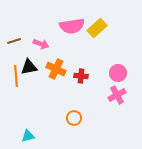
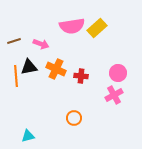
pink cross: moved 3 px left
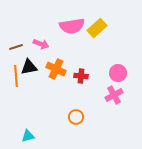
brown line: moved 2 px right, 6 px down
orange circle: moved 2 px right, 1 px up
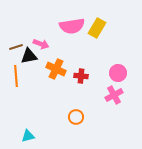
yellow rectangle: rotated 18 degrees counterclockwise
black triangle: moved 11 px up
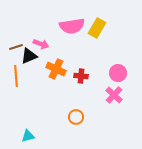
black triangle: rotated 12 degrees counterclockwise
pink cross: rotated 18 degrees counterclockwise
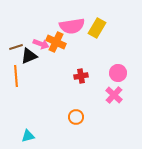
orange cross: moved 27 px up
red cross: rotated 16 degrees counterclockwise
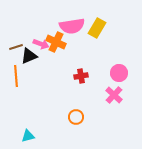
pink circle: moved 1 px right
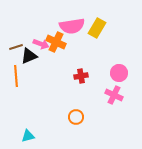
pink cross: rotated 18 degrees counterclockwise
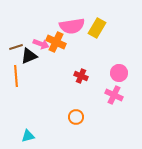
red cross: rotated 32 degrees clockwise
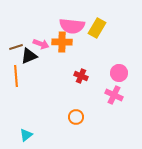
pink semicircle: rotated 15 degrees clockwise
orange cross: moved 6 px right; rotated 24 degrees counterclockwise
cyan triangle: moved 2 px left, 1 px up; rotated 24 degrees counterclockwise
